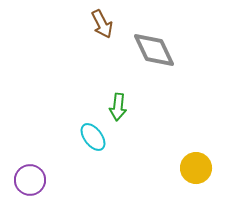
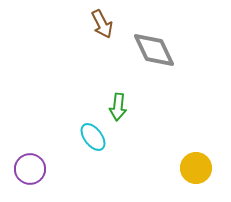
purple circle: moved 11 px up
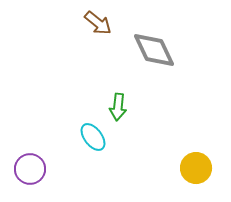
brown arrow: moved 4 px left, 1 px up; rotated 24 degrees counterclockwise
